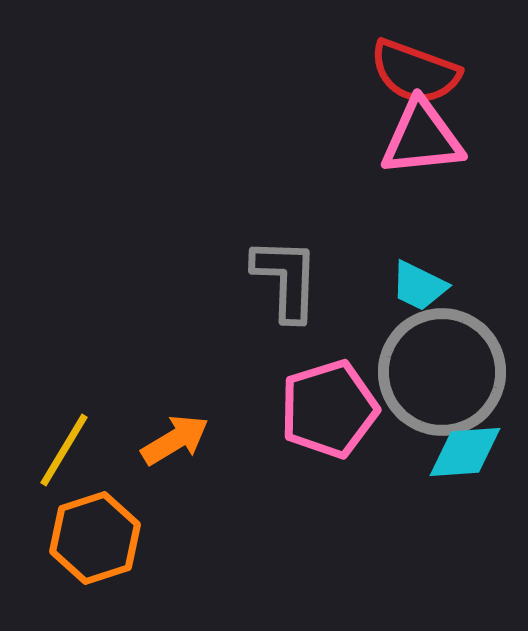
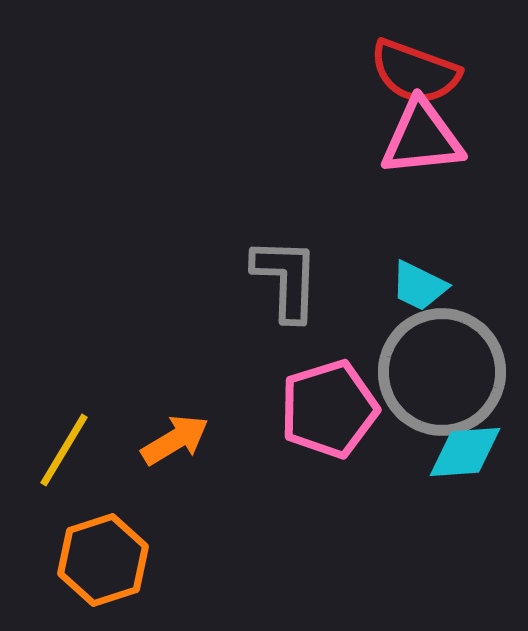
orange hexagon: moved 8 px right, 22 px down
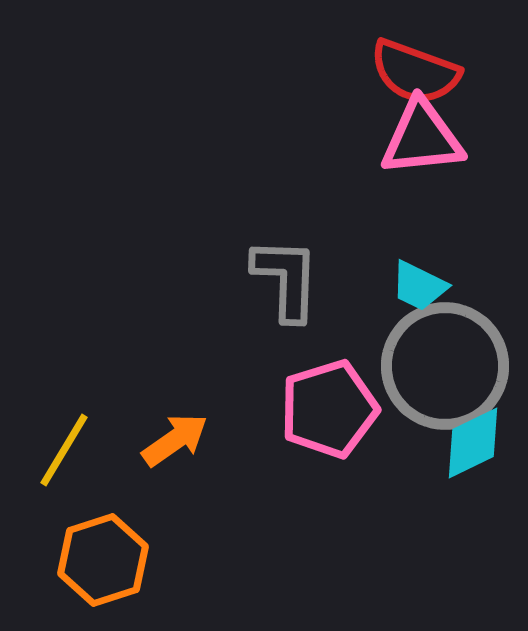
gray circle: moved 3 px right, 6 px up
orange arrow: rotated 4 degrees counterclockwise
cyan diamond: moved 8 px right, 9 px up; rotated 22 degrees counterclockwise
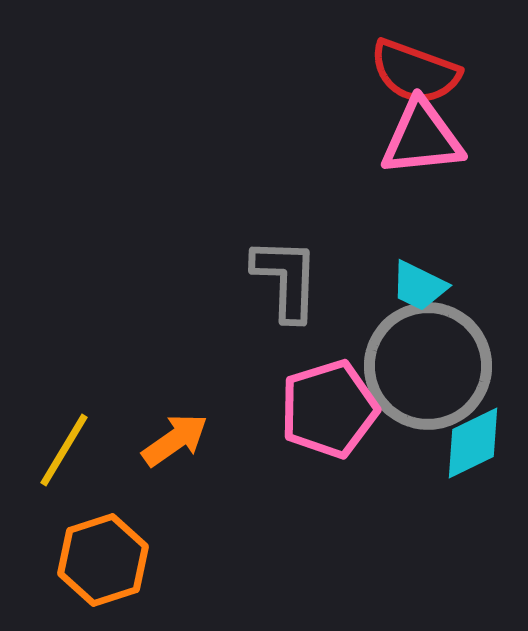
gray circle: moved 17 px left
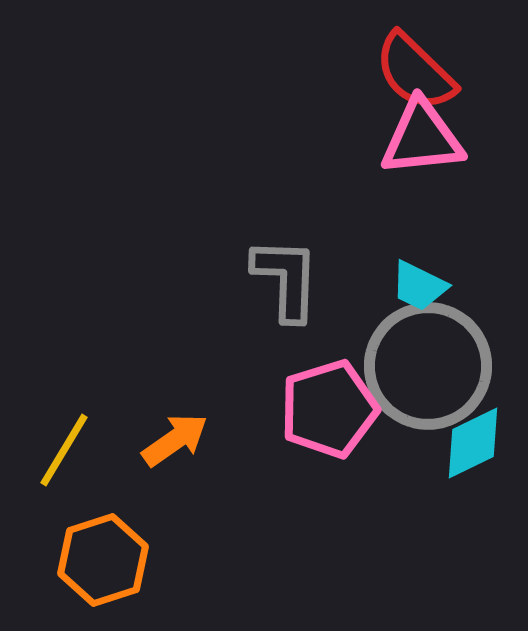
red semicircle: rotated 24 degrees clockwise
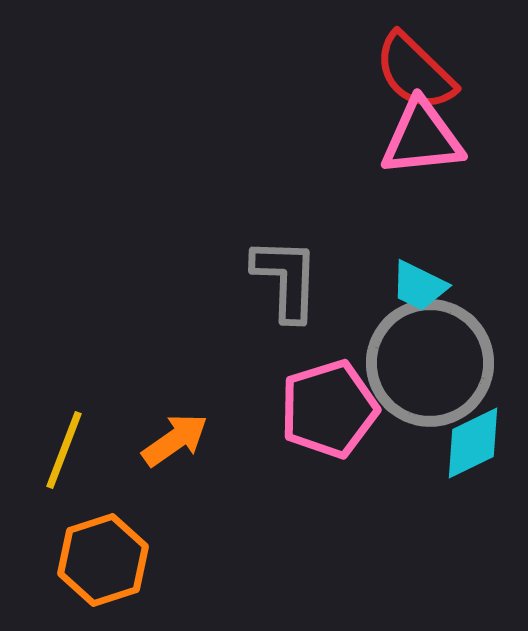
gray circle: moved 2 px right, 3 px up
yellow line: rotated 10 degrees counterclockwise
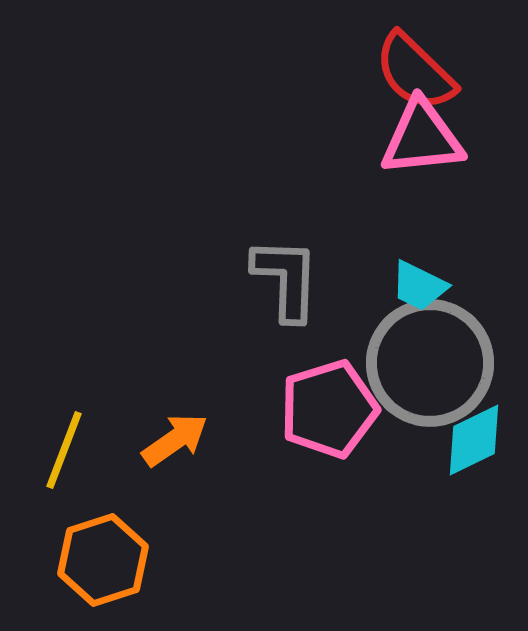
cyan diamond: moved 1 px right, 3 px up
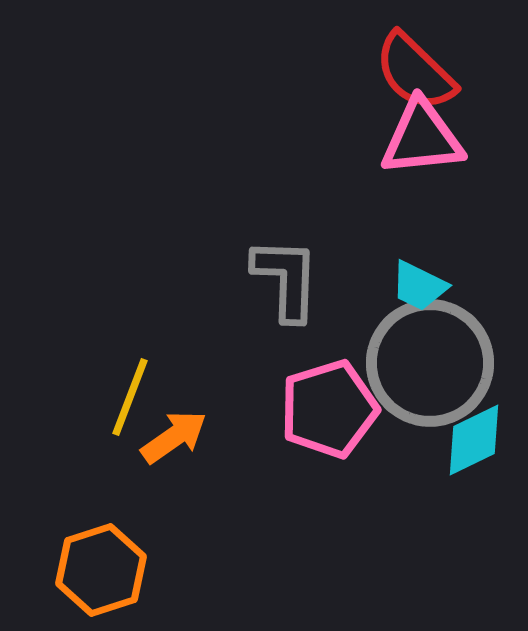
orange arrow: moved 1 px left, 3 px up
yellow line: moved 66 px right, 53 px up
orange hexagon: moved 2 px left, 10 px down
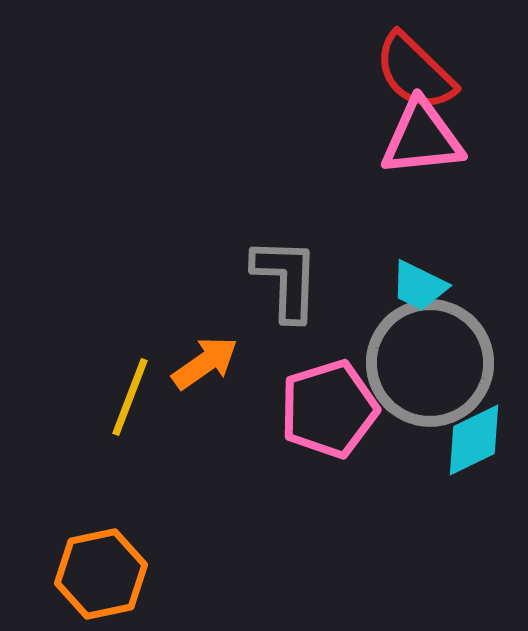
orange arrow: moved 31 px right, 74 px up
orange hexagon: moved 4 px down; rotated 6 degrees clockwise
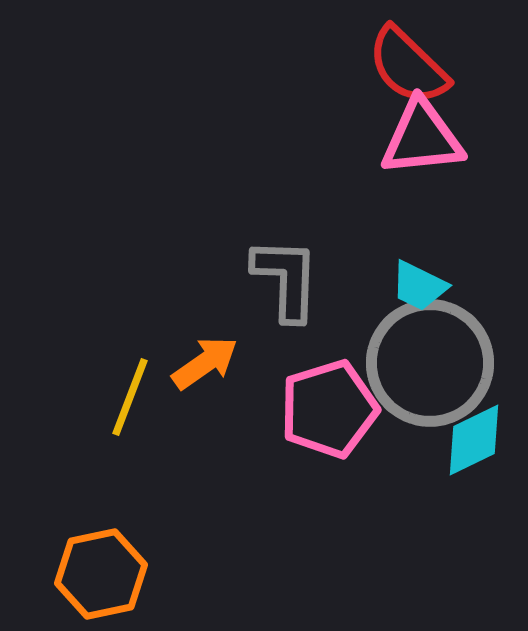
red semicircle: moved 7 px left, 6 px up
